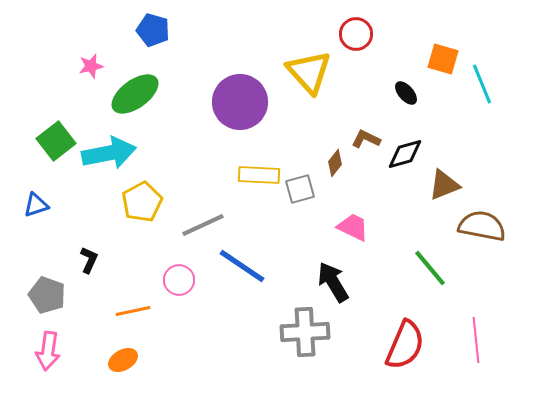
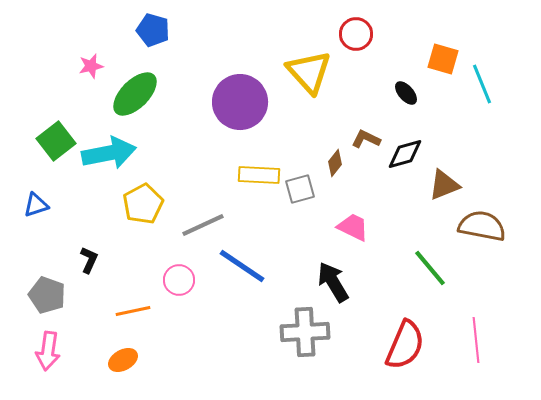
green ellipse: rotated 9 degrees counterclockwise
yellow pentagon: moved 1 px right, 2 px down
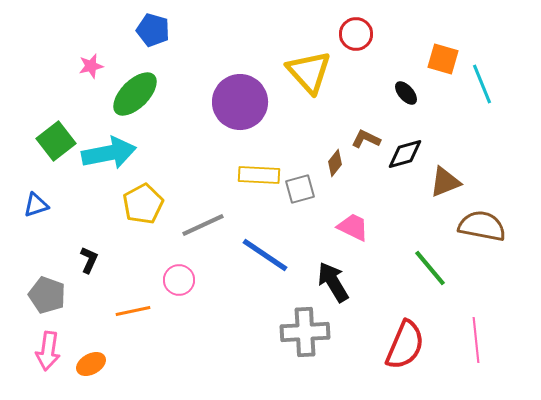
brown triangle: moved 1 px right, 3 px up
blue line: moved 23 px right, 11 px up
orange ellipse: moved 32 px left, 4 px down
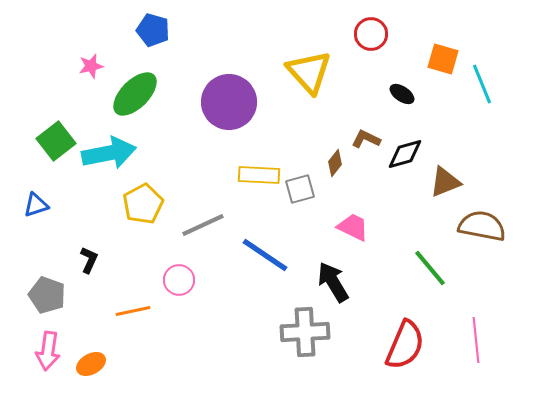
red circle: moved 15 px right
black ellipse: moved 4 px left, 1 px down; rotated 15 degrees counterclockwise
purple circle: moved 11 px left
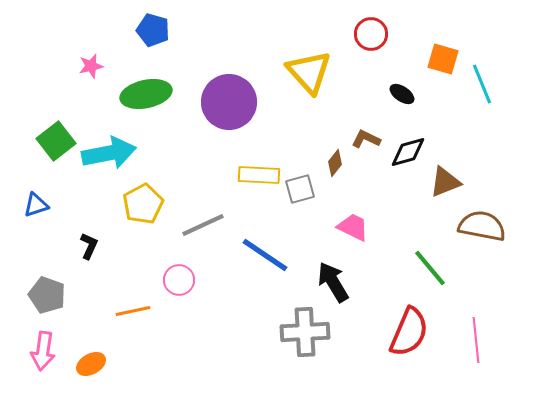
green ellipse: moved 11 px right; rotated 33 degrees clockwise
black diamond: moved 3 px right, 2 px up
black L-shape: moved 14 px up
red semicircle: moved 4 px right, 13 px up
pink arrow: moved 5 px left
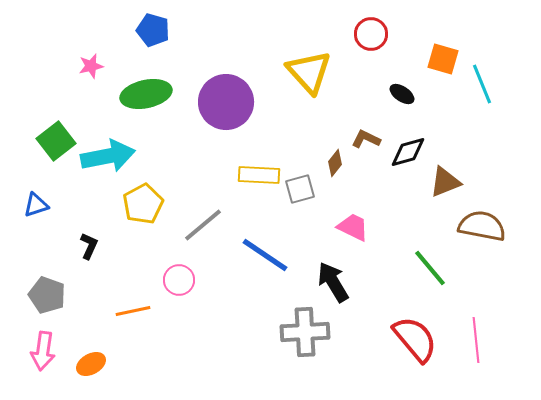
purple circle: moved 3 px left
cyan arrow: moved 1 px left, 3 px down
gray line: rotated 15 degrees counterclockwise
red semicircle: moved 6 px right, 7 px down; rotated 63 degrees counterclockwise
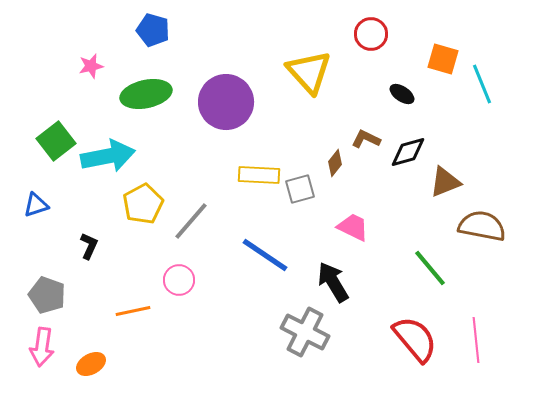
gray line: moved 12 px left, 4 px up; rotated 9 degrees counterclockwise
gray cross: rotated 30 degrees clockwise
pink arrow: moved 1 px left, 4 px up
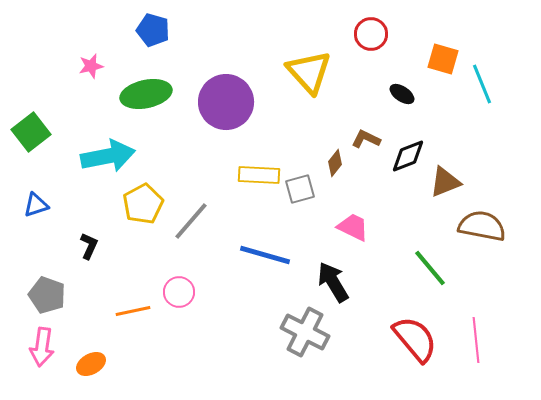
green square: moved 25 px left, 9 px up
black diamond: moved 4 px down; rotated 6 degrees counterclockwise
blue line: rotated 18 degrees counterclockwise
pink circle: moved 12 px down
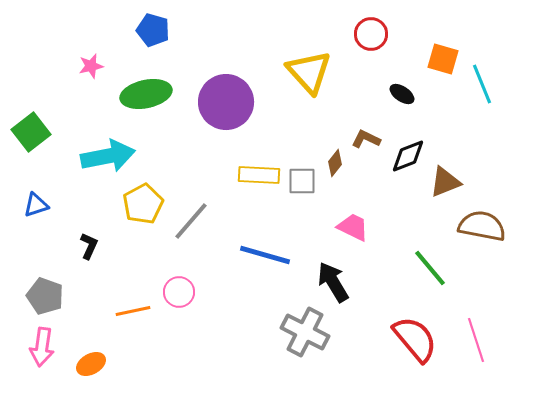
gray square: moved 2 px right, 8 px up; rotated 16 degrees clockwise
gray pentagon: moved 2 px left, 1 px down
pink line: rotated 12 degrees counterclockwise
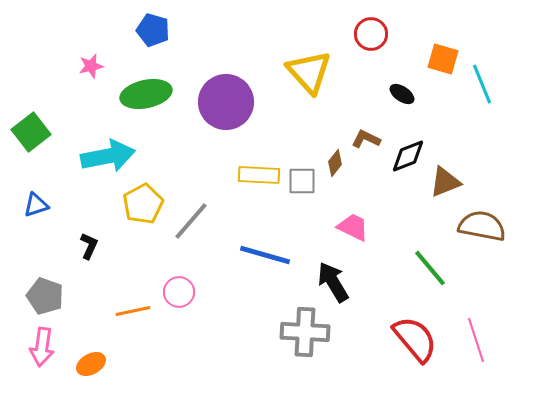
gray cross: rotated 24 degrees counterclockwise
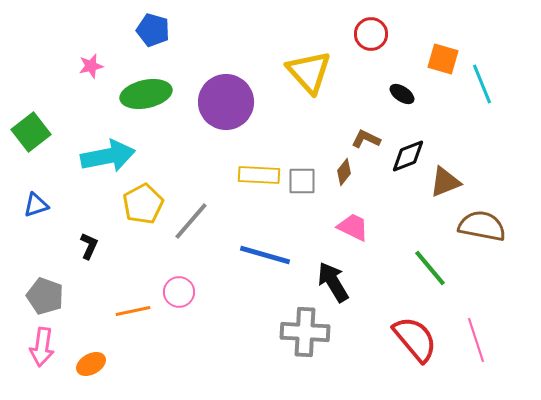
brown diamond: moved 9 px right, 9 px down
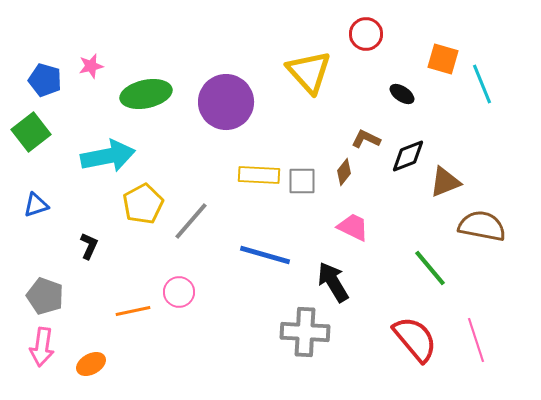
blue pentagon: moved 108 px left, 50 px down
red circle: moved 5 px left
